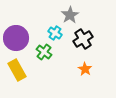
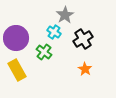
gray star: moved 5 px left
cyan cross: moved 1 px left, 1 px up
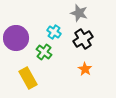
gray star: moved 14 px right, 2 px up; rotated 24 degrees counterclockwise
yellow rectangle: moved 11 px right, 8 px down
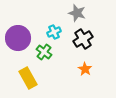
gray star: moved 2 px left
cyan cross: rotated 32 degrees clockwise
purple circle: moved 2 px right
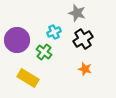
purple circle: moved 1 px left, 2 px down
orange star: rotated 16 degrees counterclockwise
yellow rectangle: rotated 30 degrees counterclockwise
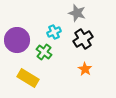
orange star: rotated 16 degrees clockwise
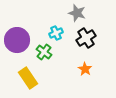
cyan cross: moved 2 px right, 1 px down
black cross: moved 3 px right, 1 px up
yellow rectangle: rotated 25 degrees clockwise
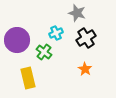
yellow rectangle: rotated 20 degrees clockwise
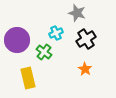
black cross: moved 1 px down
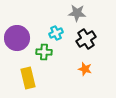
gray star: rotated 12 degrees counterclockwise
purple circle: moved 2 px up
green cross: rotated 35 degrees counterclockwise
orange star: rotated 16 degrees counterclockwise
